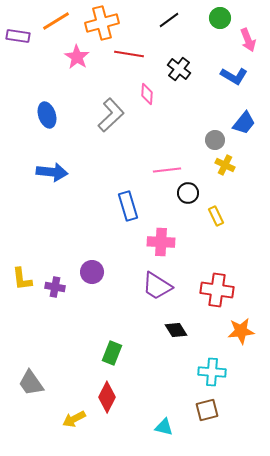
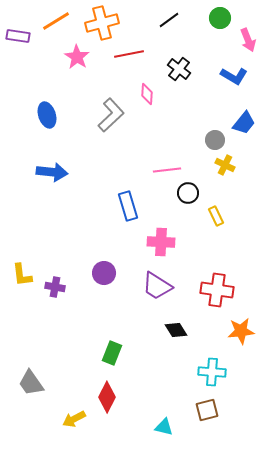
red line: rotated 20 degrees counterclockwise
purple circle: moved 12 px right, 1 px down
yellow L-shape: moved 4 px up
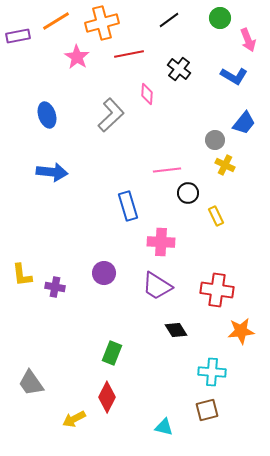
purple rectangle: rotated 20 degrees counterclockwise
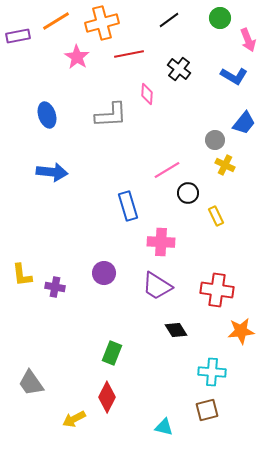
gray L-shape: rotated 40 degrees clockwise
pink line: rotated 24 degrees counterclockwise
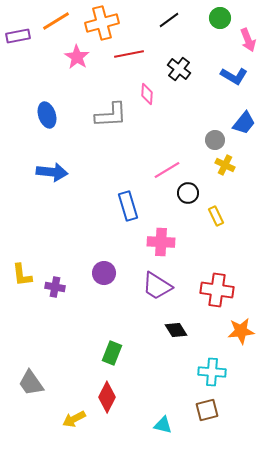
cyan triangle: moved 1 px left, 2 px up
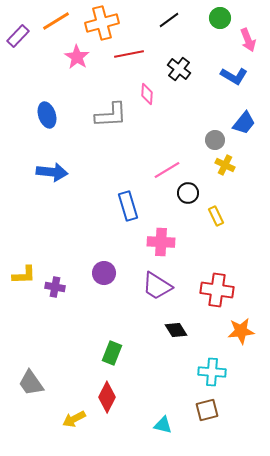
purple rectangle: rotated 35 degrees counterclockwise
yellow L-shape: moved 2 px right; rotated 85 degrees counterclockwise
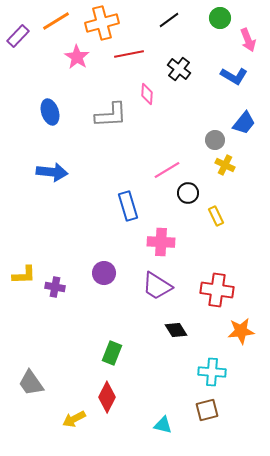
blue ellipse: moved 3 px right, 3 px up
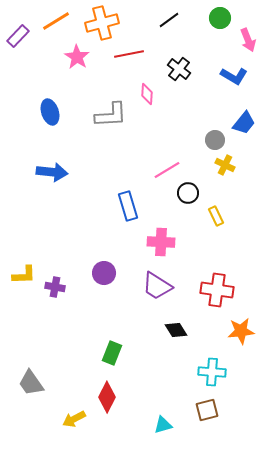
cyan triangle: rotated 30 degrees counterclockwise
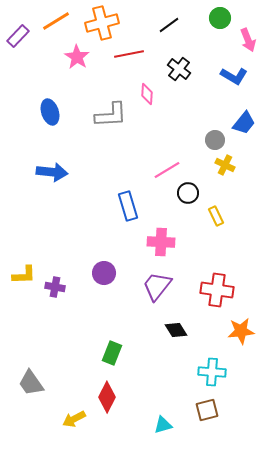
black line: moved 5 px down
purple trapezoid: rotated 96 degrees clockwise
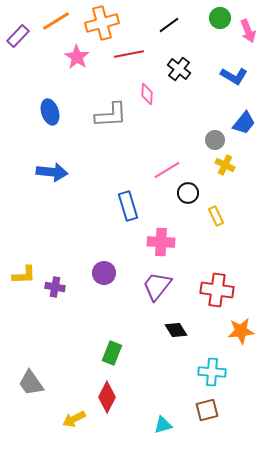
pink arrow: moved 9 px up
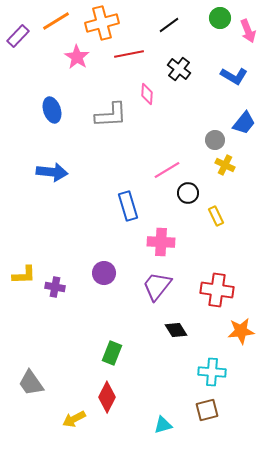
blue ellipse: moved 2 px right, 2 px up
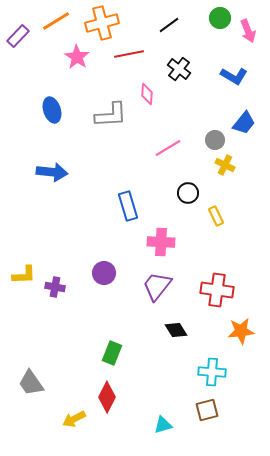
pink line: moved 1 px right, 22 px up
